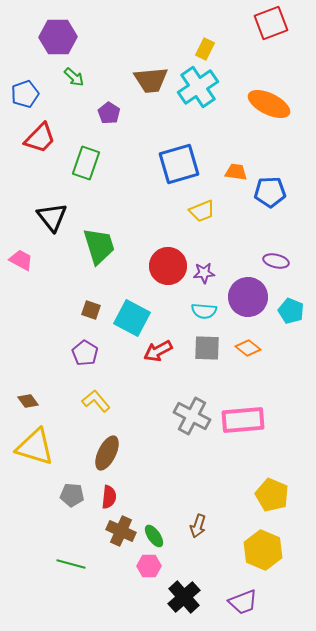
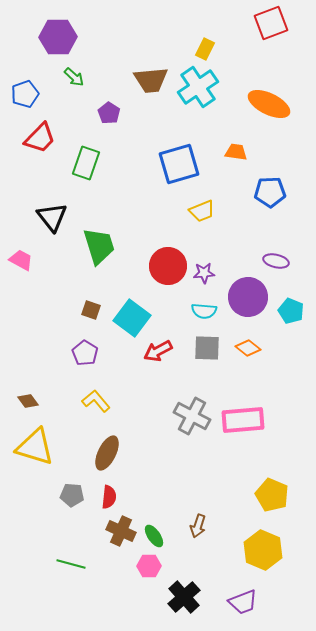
orange trapezoid at (236, 172): moved 20 px up
cyan square at (132, 318): rotated 9 degrees clockwise
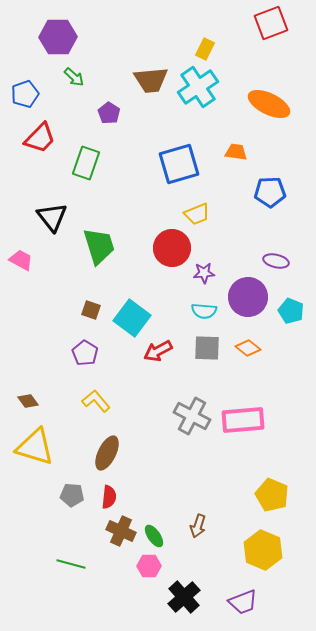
yellow trapezoid at (202, 211): moved 5 px left, 3 px down
red circle at (168, 266): moved 4 px right, 18 px up
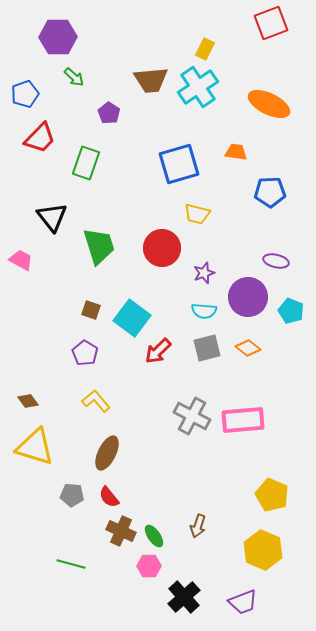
yellow trapezoid at (197, 214): rotated 36 degrees clockwise
red circle at (172, 248): moved 10 px left
purple star at (204, 273): rotated 15 degrees counterclockwise
gray square at (207, 348): rotated 16 degrees counterclockwise
red arrow at (158, 351): rotated 16 degrees counterclockwise
red semicircle at (109, 497): rotated 135 degrees clockwise
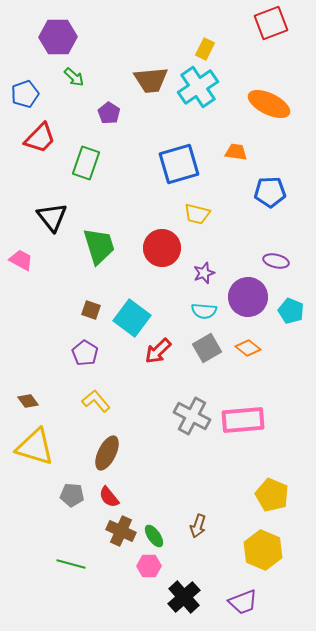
gray square at (207, 348): rotated 16 degrees counterclockwise
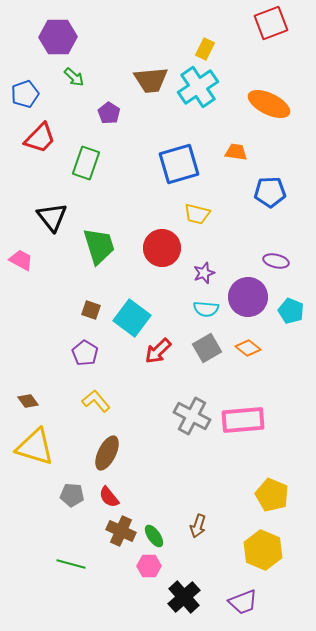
cyan semicircle at (204, 311): moved 2 px right, 2 px up
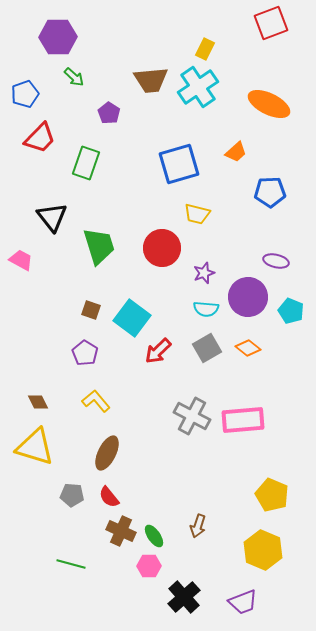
orange trapezoid at (236, 152): rotated 130 degrees clockwise
brown diamond at (28, 401): moved 10 px right, 1 px down; rotated 10 degrees clockwise
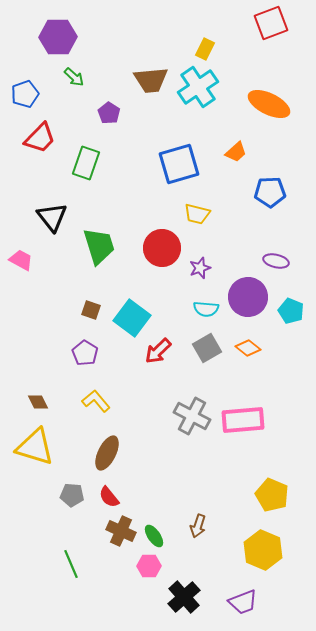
purple star at (204, 273): moved 4 px left, 5 px up
green line at (71, 564): rotated 52 degrees clockwise
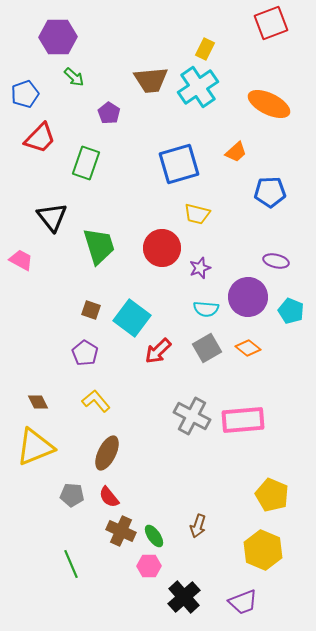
yellow triangle at (35, 447): rotated 39 degrees counterclockwise
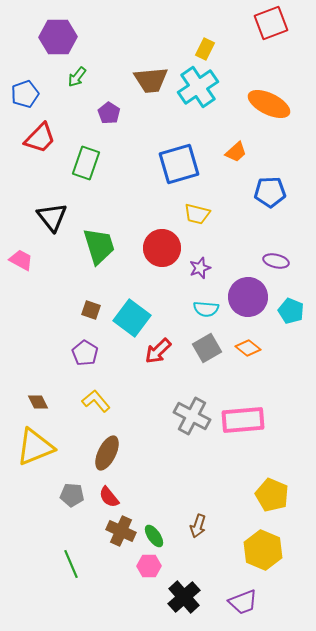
green arrow at (74, 77): moved 3 px right; rotated 85 degrees clockwise
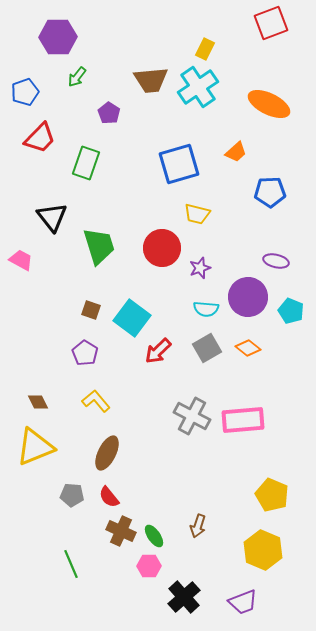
blue pentagon at (25, 94): moved 2 px up
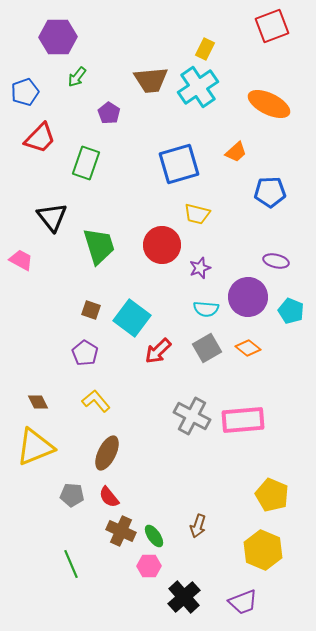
red square at (271, 23): moved 1 px right, 3 px down
red circle at (162, 248): moved 3 px up
